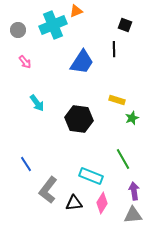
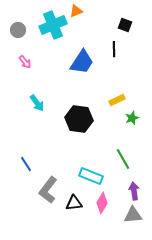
yellow rectangle: rotated 42 degrees counterclockwise
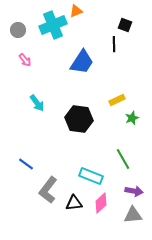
black line: moved 5 px up
pink arrow: moved 2 px up
blue line: rotated 21 degrees counterclockwise
purple arrow: rotated 108 degrees clockwise
pink diamond: moved 1 px left; rotated 15 degrees clockwise
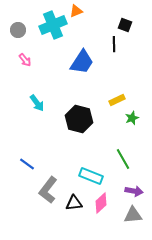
black hexagon: rotated 8 degrees clockwise
blue line: moved 1 px right
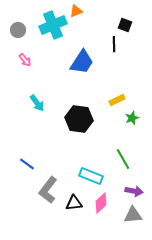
black hexagon: rotated 8 degrees counterclockwise
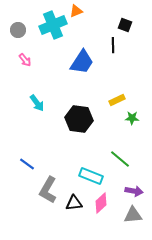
black line: moved 1 px left, 1 px down
green star: rotated 24 degrees clockwise
green line: moved 3 px left; rotated 20 degrees counterclockwise
gray L-shape: rotated 8 degrees counterclockwise
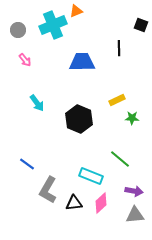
black square: moved 16 px right
black line: moved 6 px right, 3 px down
blue trapezoid: rotated 124 degrees counterclockwise
black hexagon: rotated 16 degrees clockwise
gray triangle: moved 2 px right
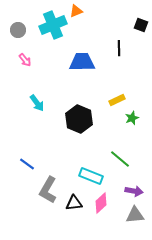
green star: rotated 24 degrees counterclockwise
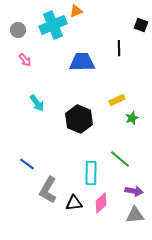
cyan rectangle: moved 3 px up; rotated 70 degrees clockwise
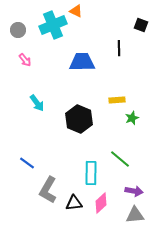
orange triangle: rotated 48 degrees clockwise
yellow rectangle: rotated 21 degrees clockwise
blue line: moved 1 px up
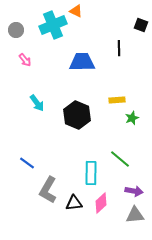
gray circle: moved 2 px left
black hexagon: moved 2 px left, 4 px up
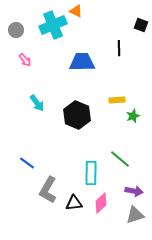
green star: moved 1 px right, 2 px up
gray triangle: rotated 12 degrees counterclockwise
